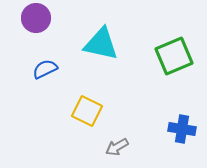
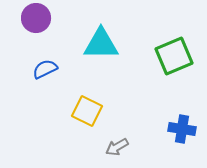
cyan triangle: rotated 12 degrees counterclockwise
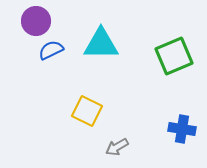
purple circle: moved 3 px down
blue semicircle: moved 6 px right, 19 px up
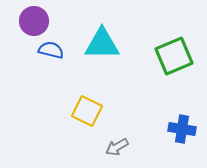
purple circle: moved 2 px left
cyan triangle: moved 1 px right
blue semicircle: rotated 40 degrees clockwise
